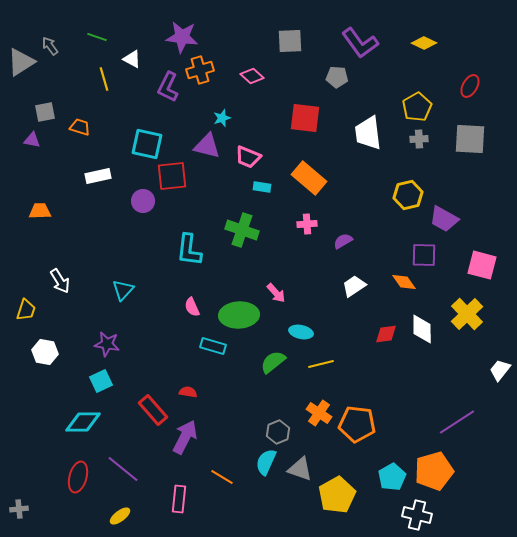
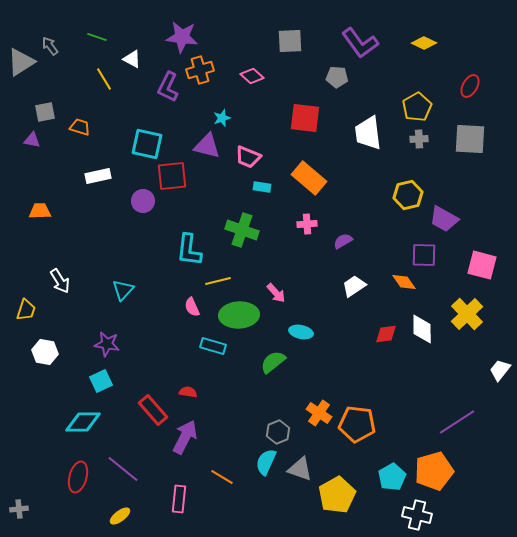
yellow line at (104, 79): rotated 15 degrees counterclockwise
yellow line at (321, 364): moved 103 px left, 83 px up
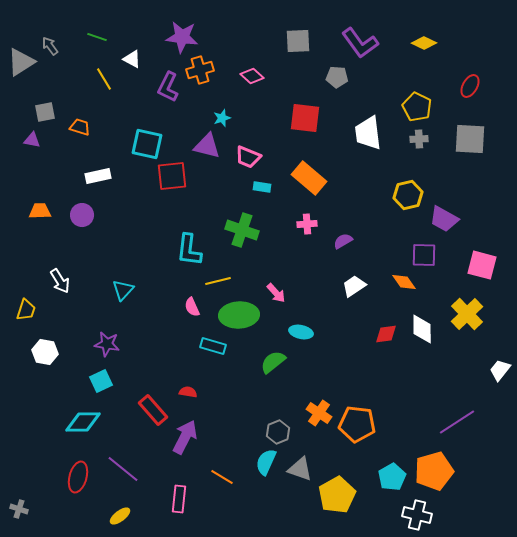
gray square at (290, 41): moved 8 px right
yellow pentagon at (417, 107): rotated 16 degrees counterclockwise
purple circle at (143, 201): moved 61 px left, 14 px down
gray cross at (19, 509): rotated 24 degrees clockwise
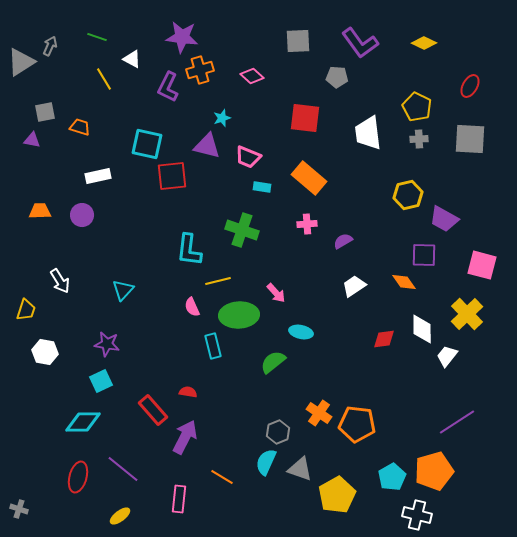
gray arrow at (50, 46): rotated 60 degrees clockwise
red diamond at (386, 334): moved 2 px left, 5 px down
cyan rectangle at (213, 346): rotated 60 degrees clockwise
white trapezoid at (500, 370): moved 53 px left, 14 px up
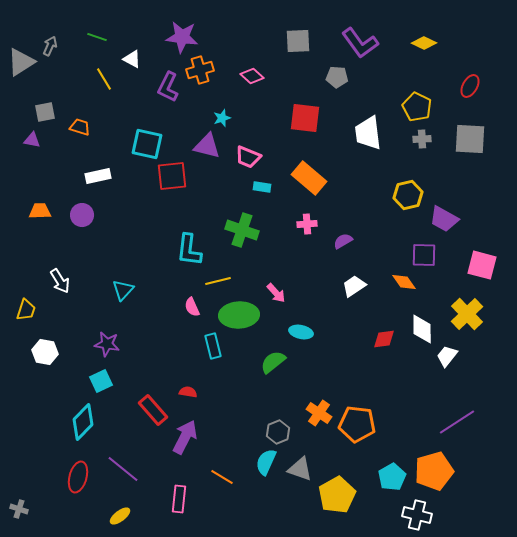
gray cross at (419, 139): moved 3 px right
cyan diamond at (83, 422): rotated 45 degrees counterclockwise
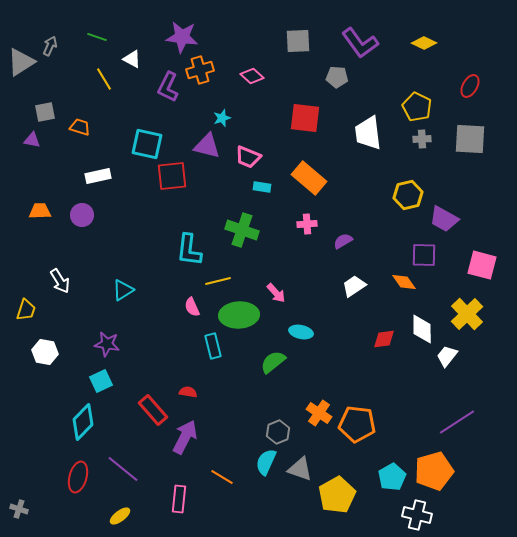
cyan triangle at (123, 290): rotated 15 degrees clockwise
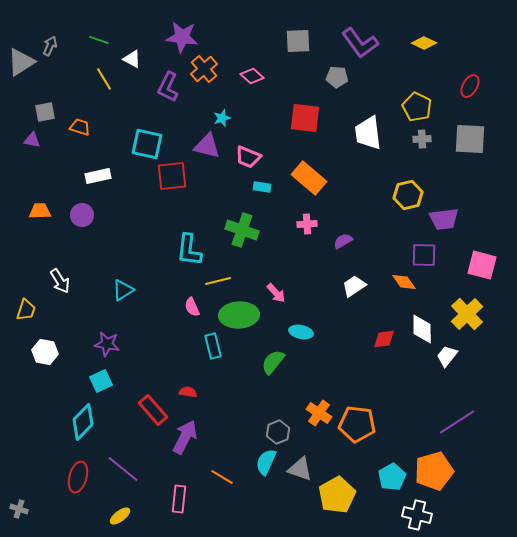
green line at (97, 37): moved 2 px right, 3 px down
orange cross at (200, 70): moved 4 px right, 1 px up; rotated 24 degrees counterclockwise
purple trapezoid at (444, 219): rotated 36 degrees counterclockwise
green semicircle at (273, 362): rotated 12 degrees counterclockwise
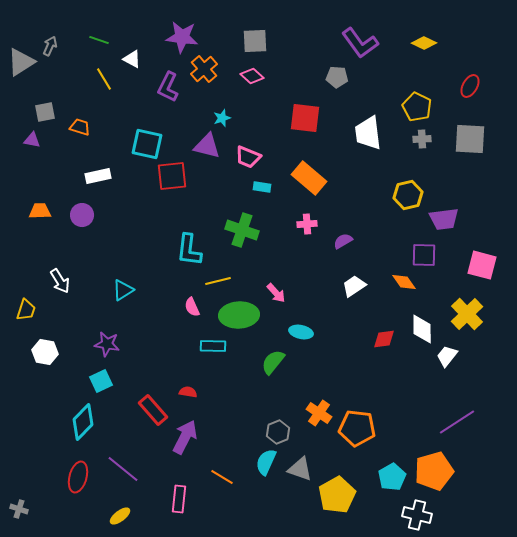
gray square at (298, 41): moved 43 px left
cyan rectangle at (213, 346): rotated 75 degrees counterclockwise
orange pentagon at (357, 424): moved 4 px down
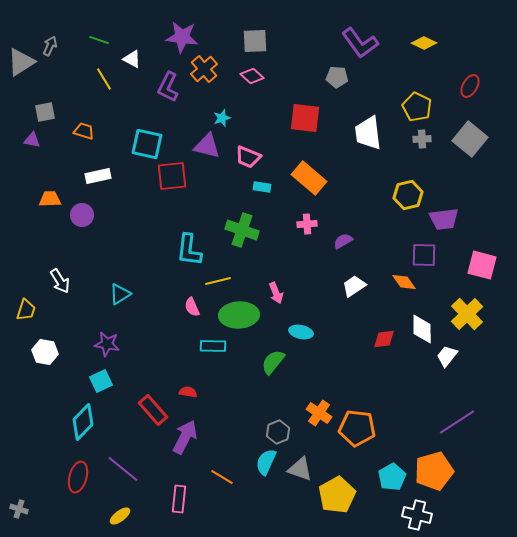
orange trapezoid at (80, 127): moved 4 px right, 4 px down
gray square at (470, 139): rotated 36 degrees clockwise
orange trapezoid at (40, 211): moved 10 px right, 12 px up
cyan triangle at (123, 290): moved 3 px left, 4 px down
pink arrow at (276, 293): rotated 20 degrees clockwise
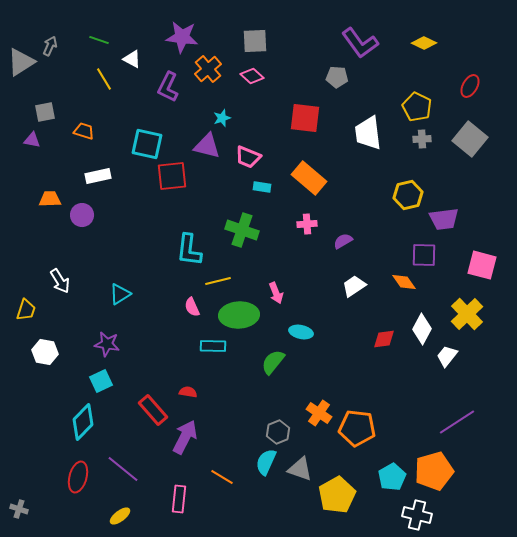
orange cross at (204, 69): moved 4 px right
white diamond at (422, 329): rotated 28 degrees clockwise
